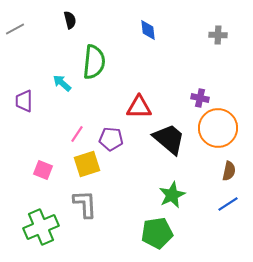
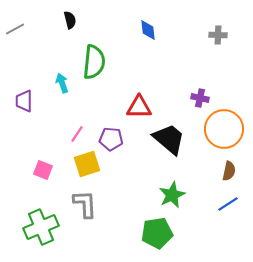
cyan arrow: rotated 30 degrees clockwise
orange circle: moved 6 px right, 1 px down
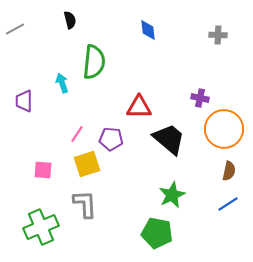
pink square: rotated 18 degrees counterclockwise
green pentagon: rotated 20 degrees clockwise
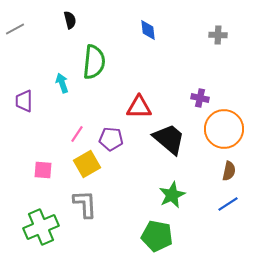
yellow square: rotated 12 degrees counterclockwise
green pentagon: moved 3 px down
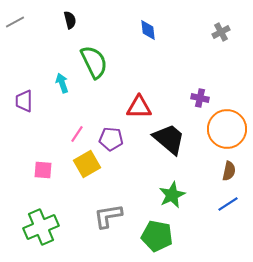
gray line: moved 7 px up
gray cross: moved 3 px right, 3 px up; rotated 30 degrees counterclockwise
green semicircle: rotated 32 degrees counterclockwise
orange circle: moved 3 px right
gray L-shape: moved 23 px right, 12 px down; rotated 96 degrees counterclockwise
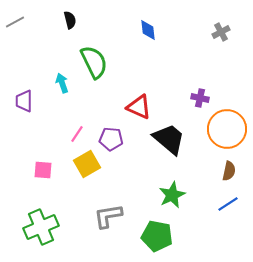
red triangle: rotated 24 degrees clockwise
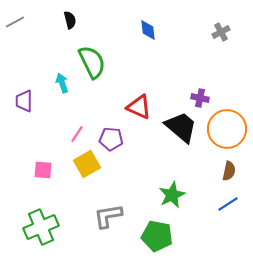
green semicircle: moved 2 px left
black trapezoid: moved 12 px right, 12 px up
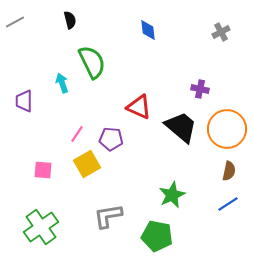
purple cross: moved 9 px up
green cross: rotated 12 degrees counterclockwise
